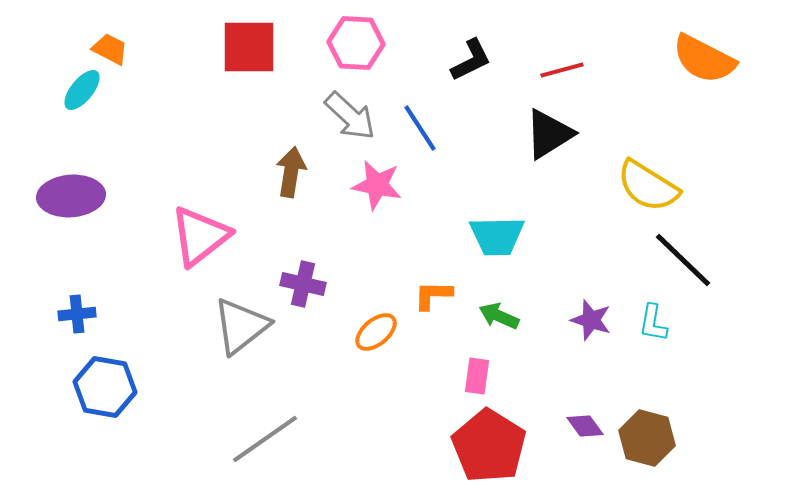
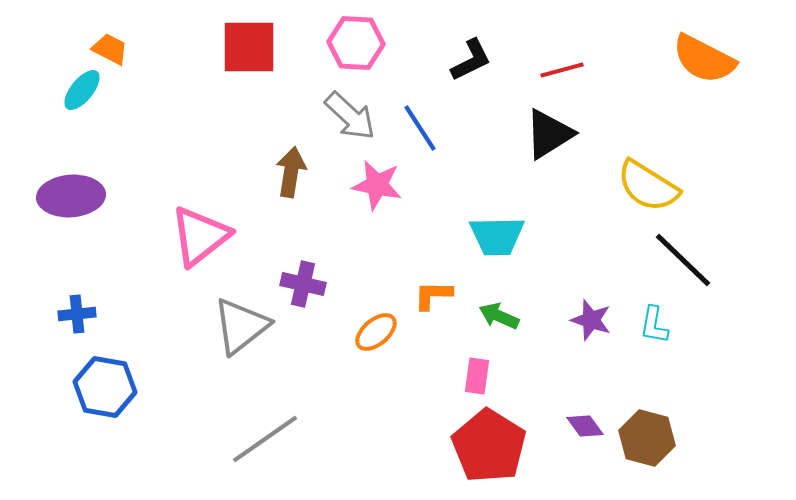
cyan L-shape: moved 1 px right, 2 px down
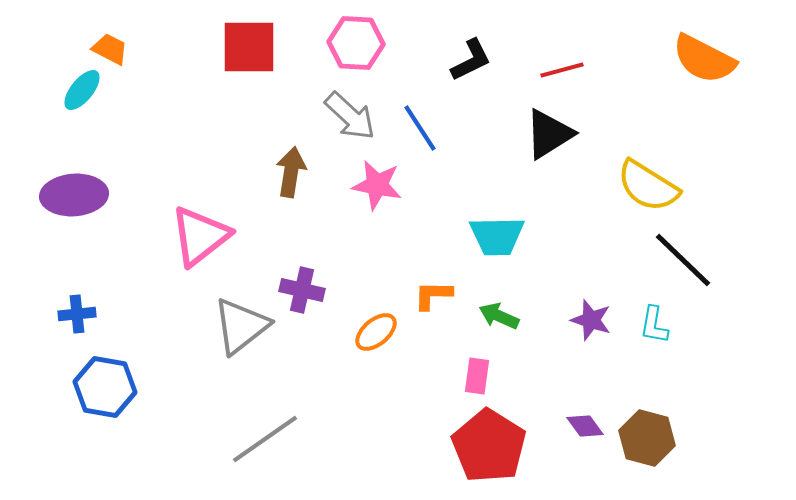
purple ellipse: moved 3 px right, 1 px up
purple cross: moved 1 px left, 6 px down
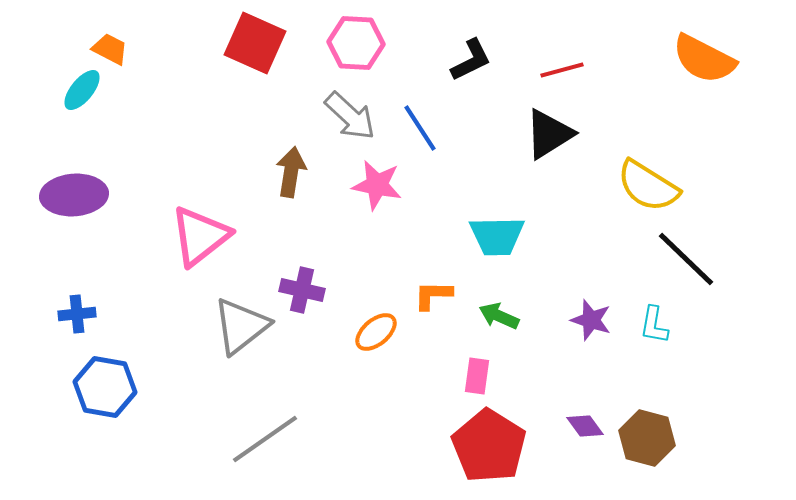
red square: moved 6 px right, 4 px up; rotated 24 degrees clockwise
black line: moved 3 px right, 1 px up
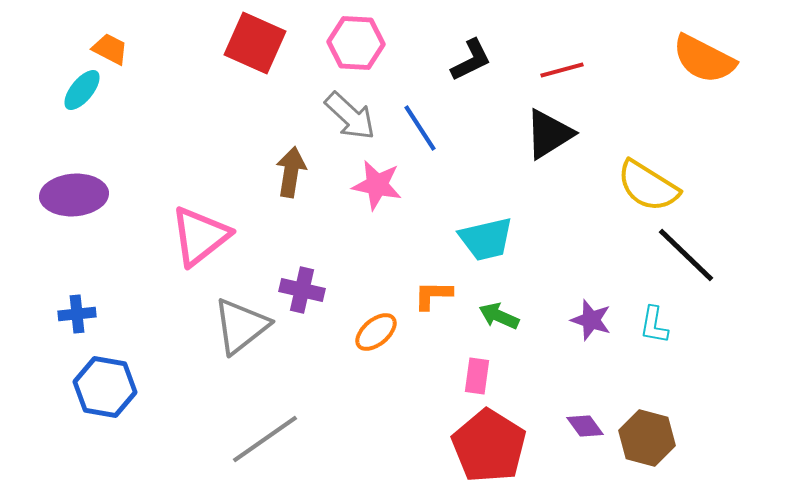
cyan trapezoid: moved 11 px left, 3 px down; rotated 12 degrees counterclockwise
black line: moved 4 px up
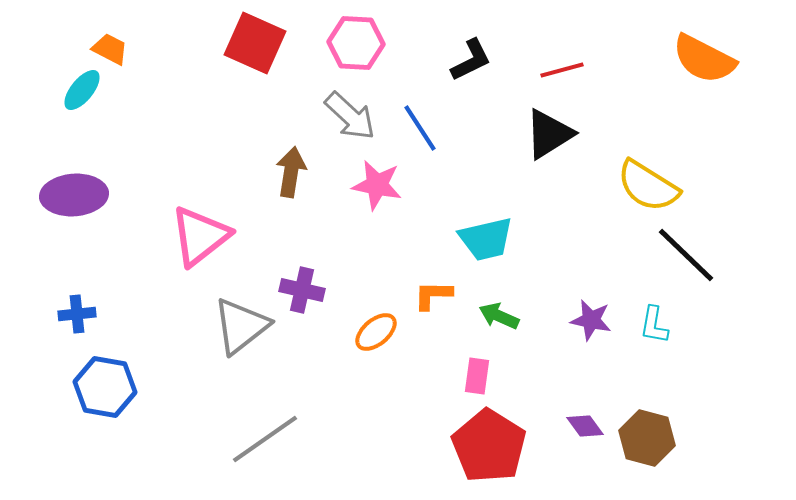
purple star: rotated 6 degrees counterclockwise
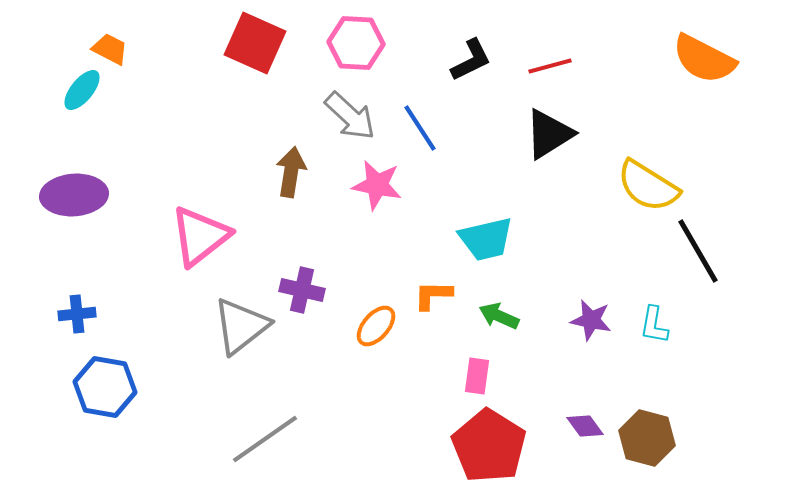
red line: moved 12 px left, 4 px up
black line: moved 12 px right, 4 px up; rotated 16 degrees clockwise
orange ellipse: moved 6 px up; rotated 9 degrees counterclockwise
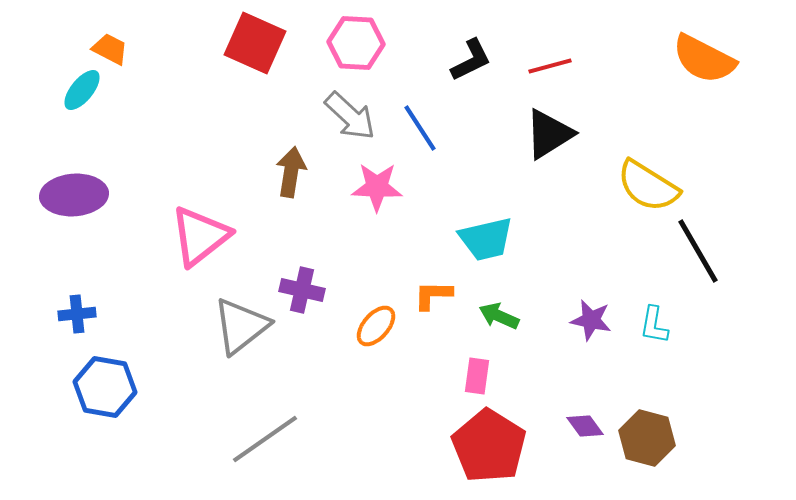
pink star: moved 2 px down; rotated 9 degrees counterclockwise
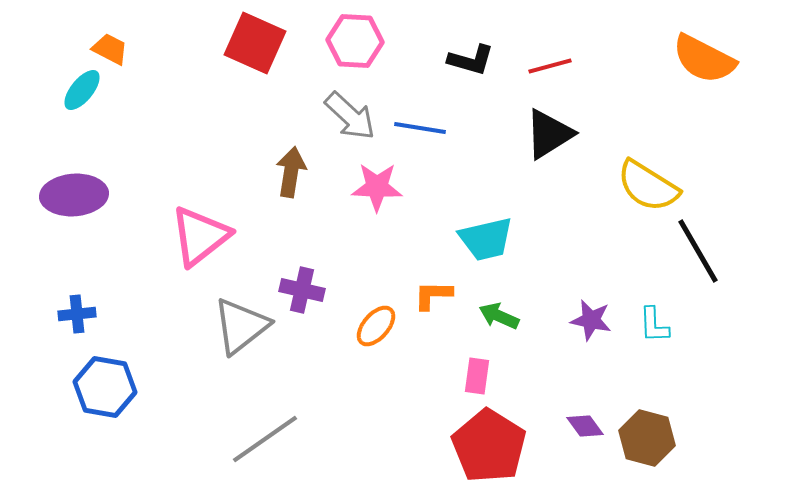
pink hexagon: moved 1 px left, 2 px up
black L-shape: rotated 42 degrees clockwise
blue line: rotated 48 degrees counterclockwise
cyan L-shape: rotated 12 degrees counterclockwise
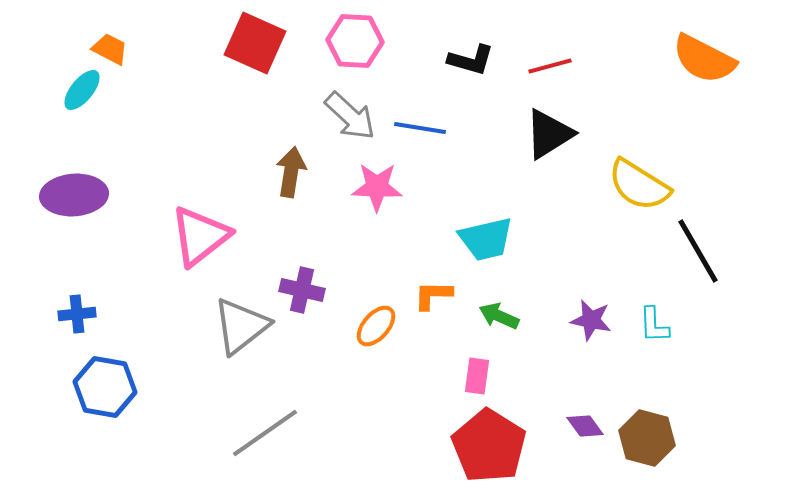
yellow semicircle: moved 9 px left, 1 px up
gray line: moved 6 px up
